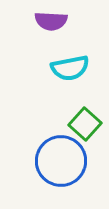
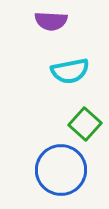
cyan semicircle: moved 3 px down
blue circle: moved 9 px down
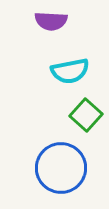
green square: moved 1 px right, 9 px up
blue circle: moved 2 px up
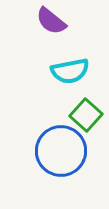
purple semicircle: rotated 36 degrees clockwise
blue circle: moved 17 px up
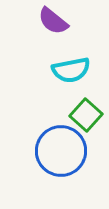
purple semicircle: moved 2 px right
cyan semicircle: moved 1 px right, 1 px up
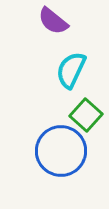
cyan semicircle: rotated 126 degrees clockwise
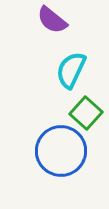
purple semicircle: moved 1 px left, 1 px up
green square: moved 2 px up
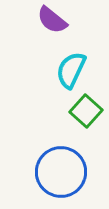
green square: moved 2 px up
blue circle: moved 21 px down
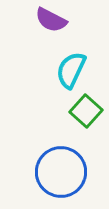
purple semicircle: moved 1 px left; rotated 12 degrees counterclockwise
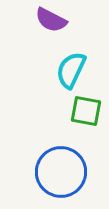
green square: rotated 32 degrees counterclockwise
